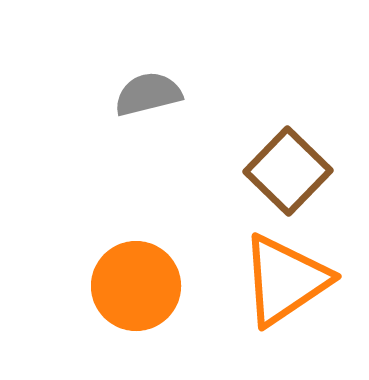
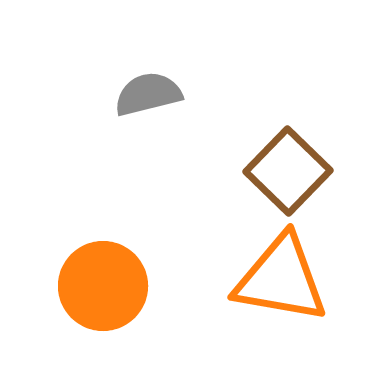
orange triangle: moved 4 px left, 1 px up; rotated 44 degrees clockwise
orange circle: moved 33 px left
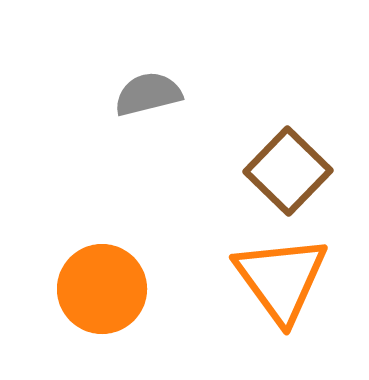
orange triangle: rotated 44 degrees clockwise
orange circle: moved 1 px left, 3 px down
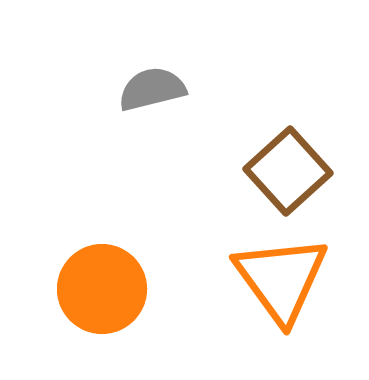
gray semicircle: moved 4 px right, 5 px up
brown square: rotated 4 degrees clockwise
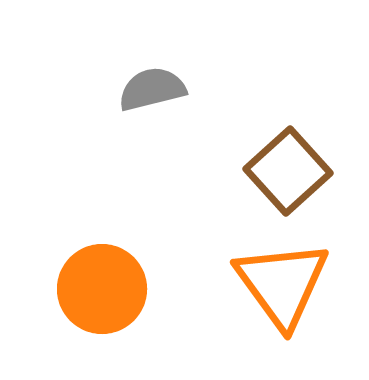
orange triangle: moved 1 px right, 5 px down
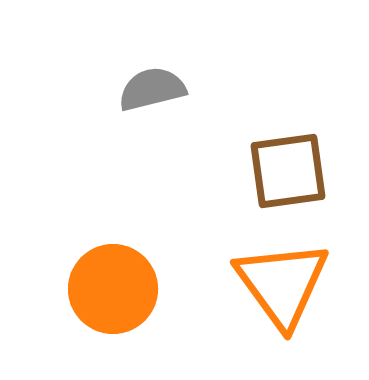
brown square: rotated 34 degrees clockwise
orange circle: moved 11 px right
